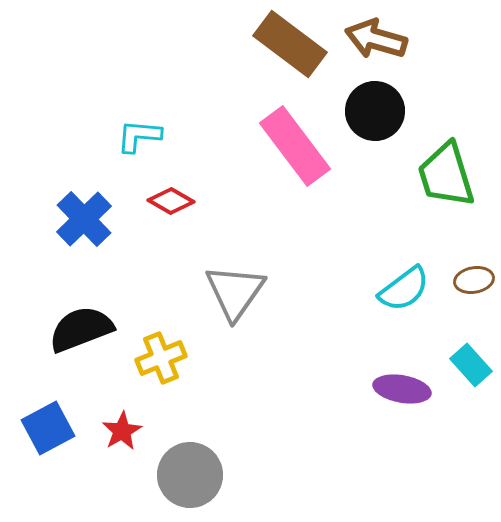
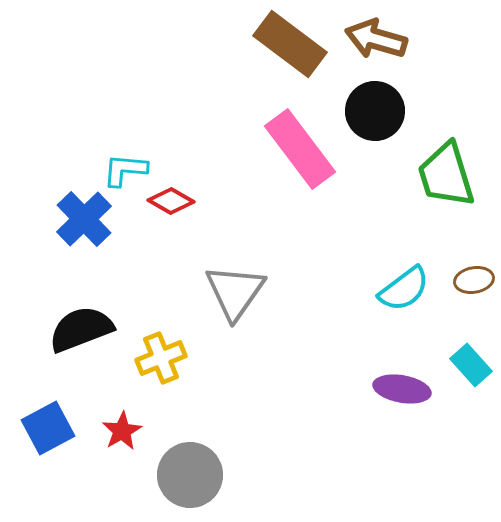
cyan L-shape: moved 14 px left, 34 px down
pink rectangle: moved 5 px right, 3 px down
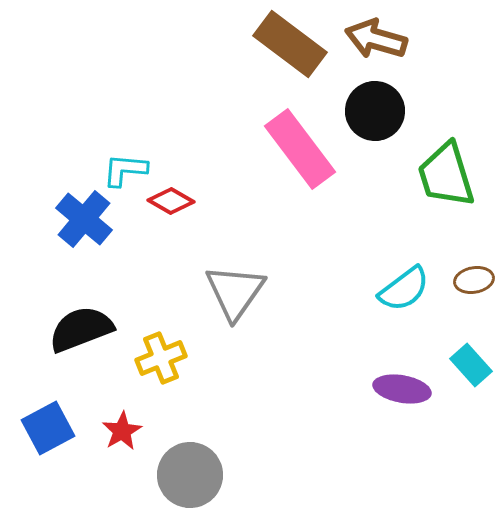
blue cross: rotated 6 degrees counterclockwise
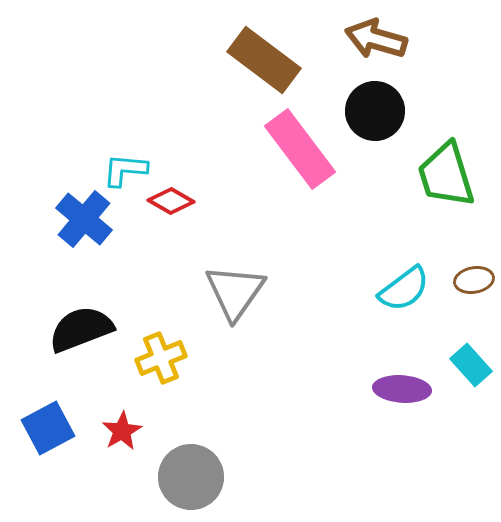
brown rectangle: moved 26 px left, 16 px down
purple ellipse: rotated 6 degrees counterclockwise
gray circle: moved 1 px right, 2 px down
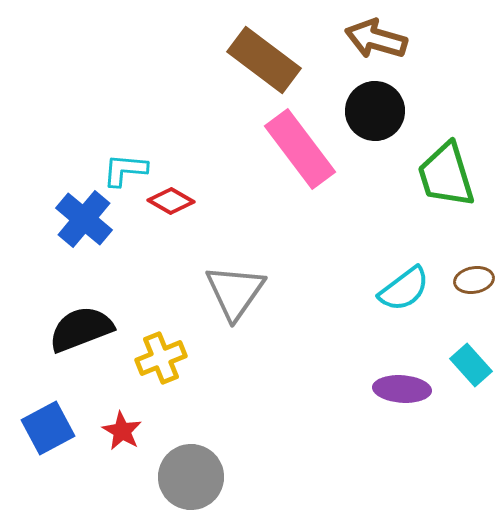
red star: rotated 12 degrees counterclockwise
